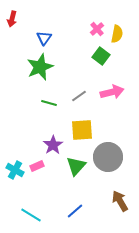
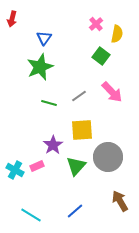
pink cross: moved 1 px left, 5 px up
pink arrow: rotated 60 degrees clockwise
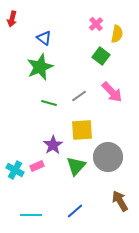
blue triangle: rotated 28 degrees counterclockwise
cyan line: rotated 30 degrees counterclockwise
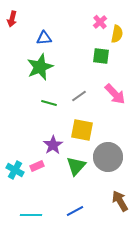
pink cross: moved 4 px right, 2 px up
blue triangle: rotated 42 degrees counterclockwise
green square: rotated 30 degrees counterclockwise
pink arrow: moved 3 px right, 2 px down
yellow square: rotated 15 degrees clockwise
blue line: rotated 12 degrees clockwise
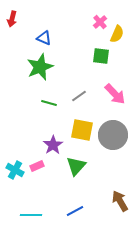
yellow semicircle: rotated 12 degrees clockwise
blue triangle: rotated 28 degrees clockwise
gray circle: moved 5 px right, 22 px up
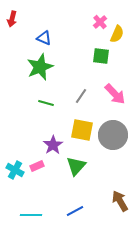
gray line: moved 2 px right; rotated 21 degrees counterclockwise
green line: moved 3 px left
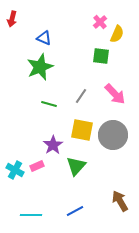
green line: moved 3 px right, 1 px down
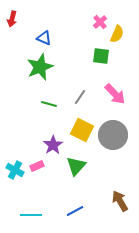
gray line: moved 1 px left, 1 px down
yellow square: rotated 15 degrees clockwise
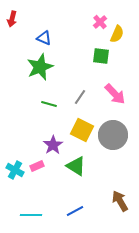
green triangle: rotated 40 degrees counterclockwise
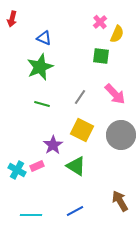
green line: moved 7 px left
gray circle: moved 8 px right
cyan cross: moved 2 px right
